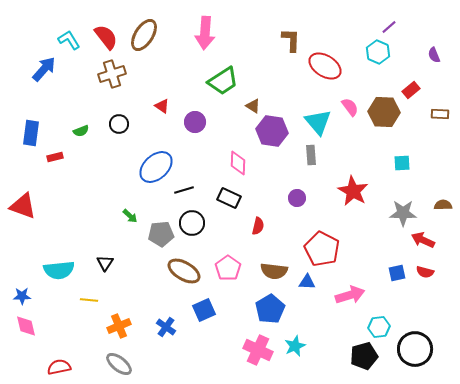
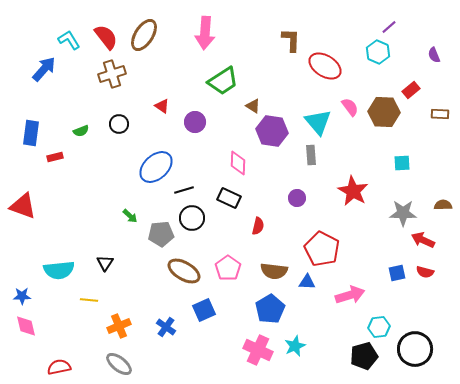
black circle at (192, 223): moved 5 px up
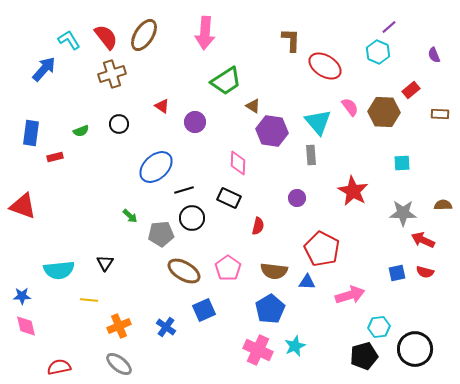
green trapezoid at (223, 81): moved 3 px right
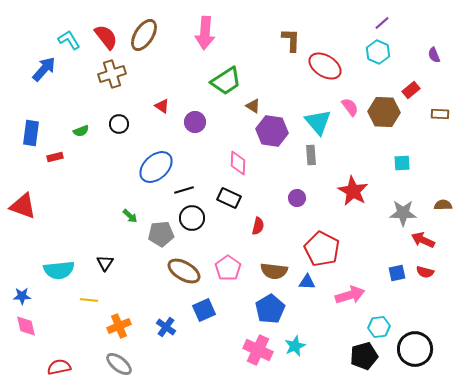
purple line at (389, 27): moved 7 px left, 4 px up
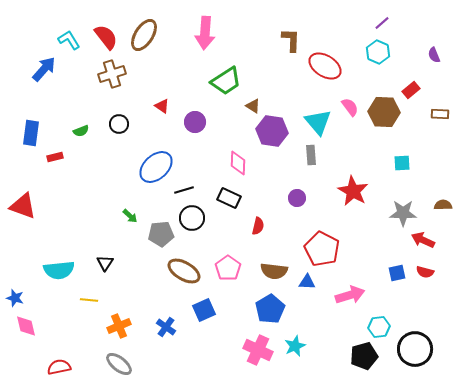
blue star at (22, 296): moved 7 px left, 2 px down; rotated 18 degrees clockwise
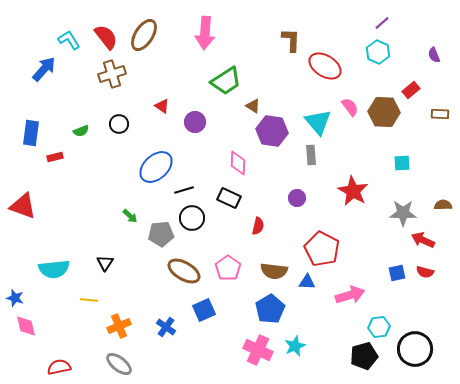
cyan semicircle at (59, 270): moved 5 px left, 1 px up
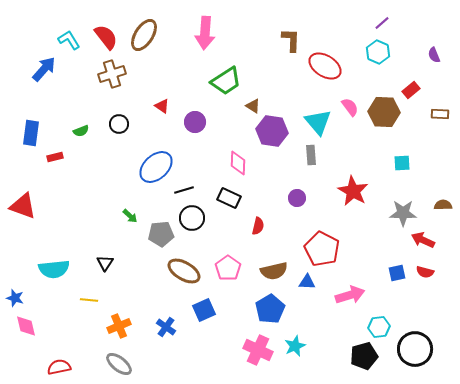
brown semicircle at (274, 271): rotated 20 degrees counterclockwise
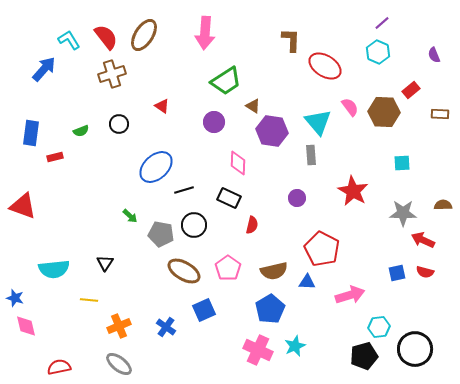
purple circle at (195, 122): moved 19 px right
black circle at (192, 218): moved 2 px right, 7 px down
red semicircle at (258, 226): moved 6 px left, 1 px up
gray pentagon at (161, 234): rotated 15 degrees clockwise
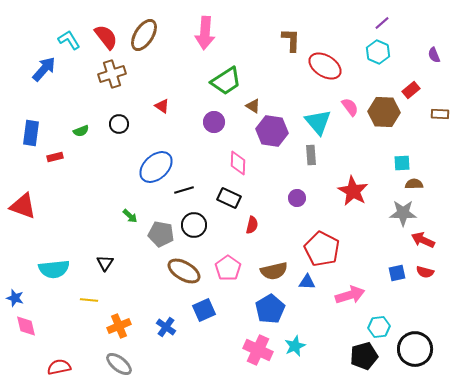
brown semicircle at (443, 205): moved 29 px left, 21 px up
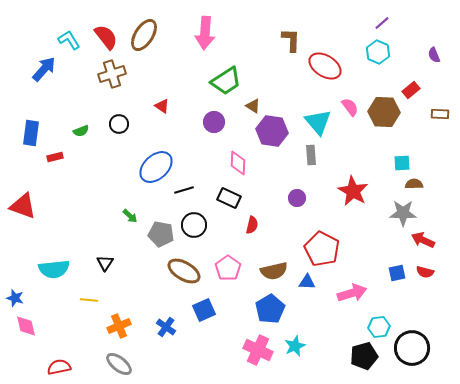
pink arrow at (350, 295): moved 2 px right, 2 px up
black circle at (415, 349): moved 3 px left, 1 px up
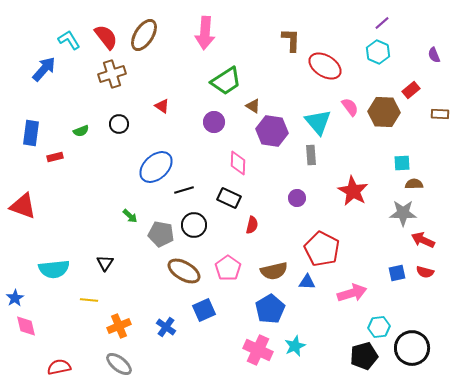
blue star at (15, 298): rotated 24 degrees clockwise
